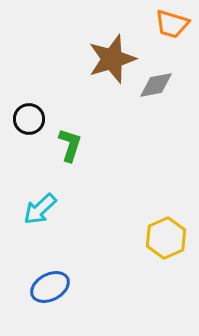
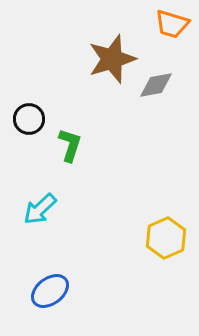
blue ellipse: moved 4 px down; rotated 9 degrees counterclockwise
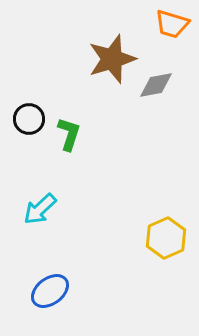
green L-shape: moved 1 px left, 11 px up
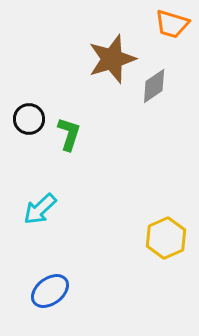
gray diamond: moved 2 px left, 1 px down; rotated 24 degrees counterclockwise
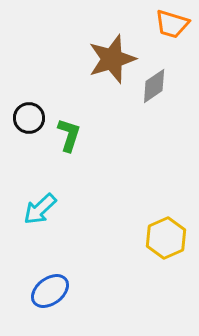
black circle: moved 1 px up
green L-shape: moved 1 px down
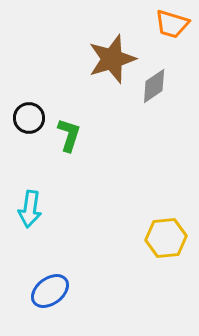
cyan arrow: moved 10 px left; rotated 39 degrees counterclockwise
yellow hexagon: rotated 18 degrees clockwise
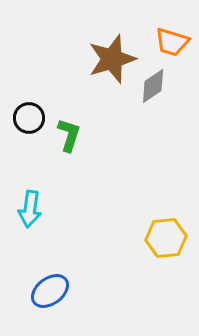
orange trapezoid: moved 18 px down
gray diamond: moved 1 px left
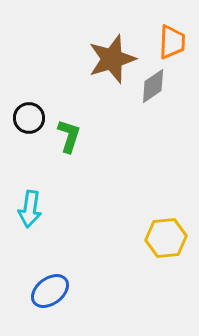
orange trapezoid: rotated 105 degrees counterclockwise
green L-shape: moved 1 px down
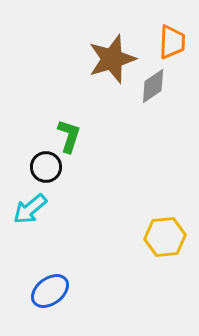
black circle: moved 17 px right, 49 px down
cyan arrow: rotated 42 degrees clockwise
yellow hexagon: moved 1 px left, 1 px up
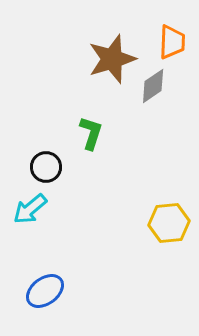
green L-shape: moved 22 px right, 3 px up
yellow hexagon: moved 4 px right, 14 px up
blue ellipse: moved 5 px left
